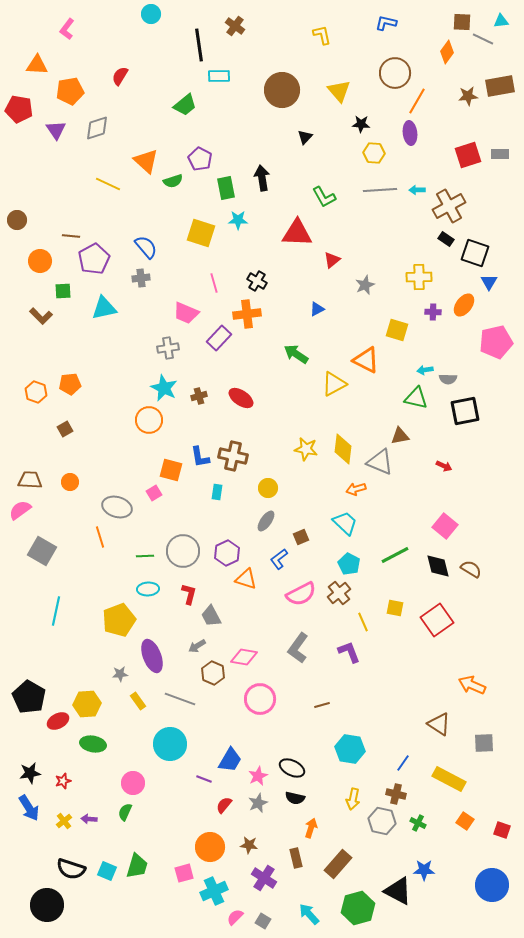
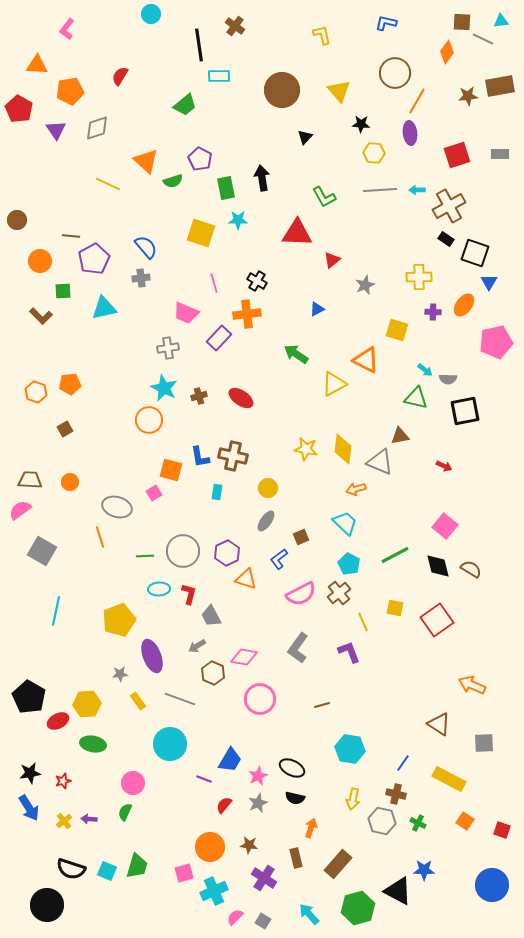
red pentagon at (19, 109): rotated 20 degrees clockwise
red square at (468, 155): moved 11 px left
cyan arrow at (425, 370): rotated 133 degrees counterclockwise
cyan ellipse at (148, 589): moved 11 px right
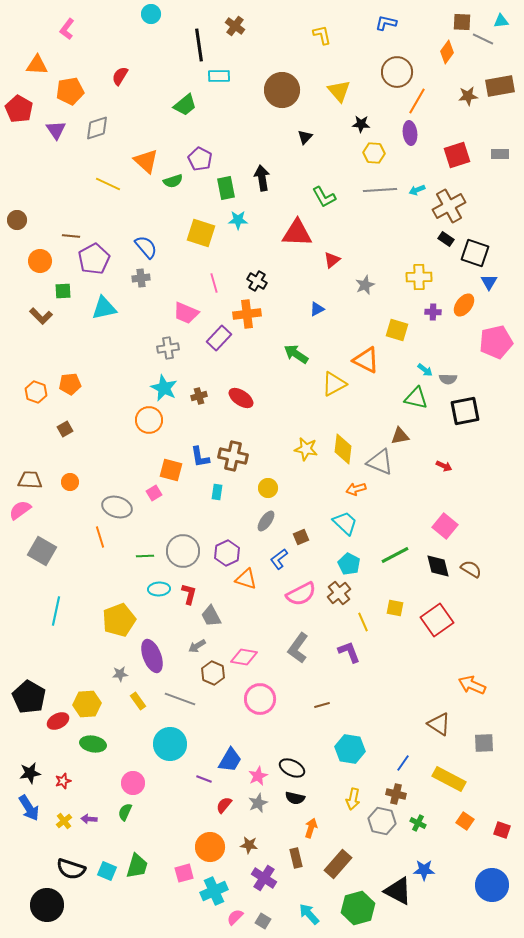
brown circle at (395, 73): moved 2 px right, 1 px up
cyan arrow at (417, 190): rotated 21 degrees counterclockwise
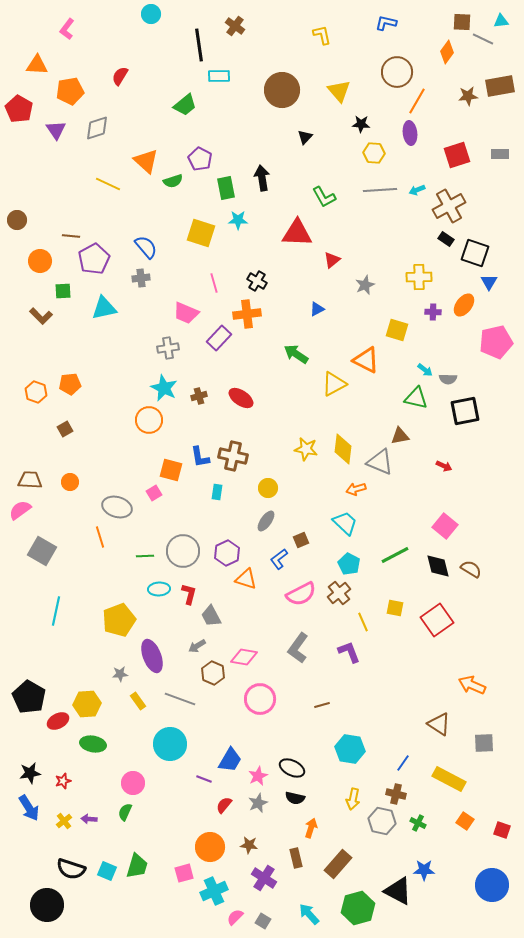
brown square at (301, 537): moved 3 px down
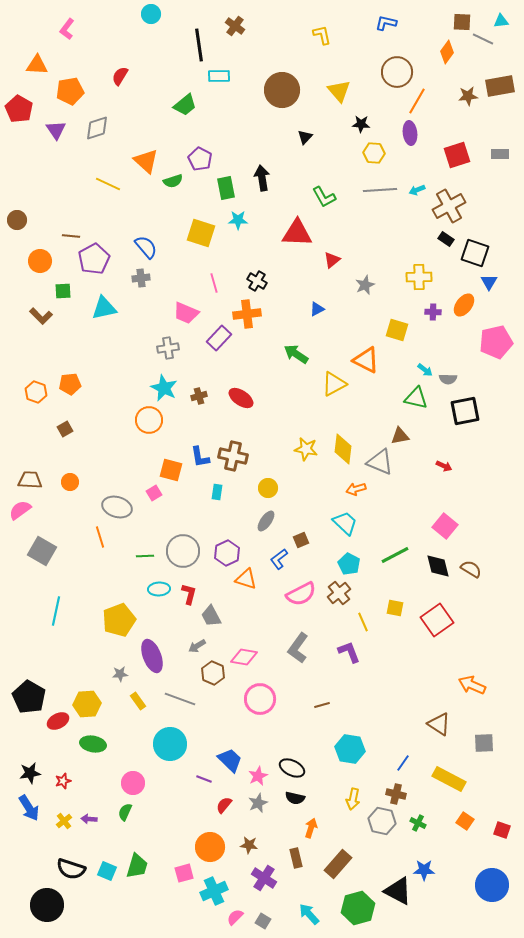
blue trapezoid at (230, 760): rotated 76 degrees counterclockwise
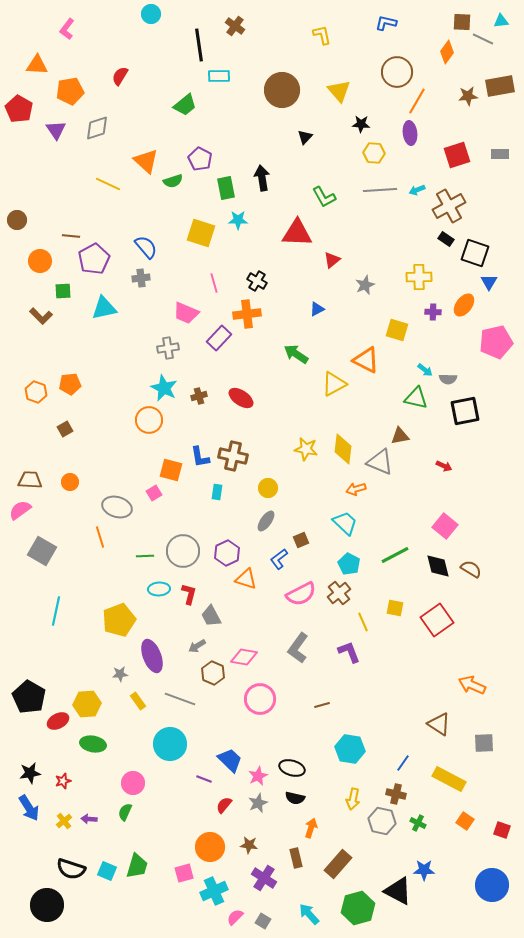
black ellipse at (292, 768): rotated 10 degrees counterclockwise
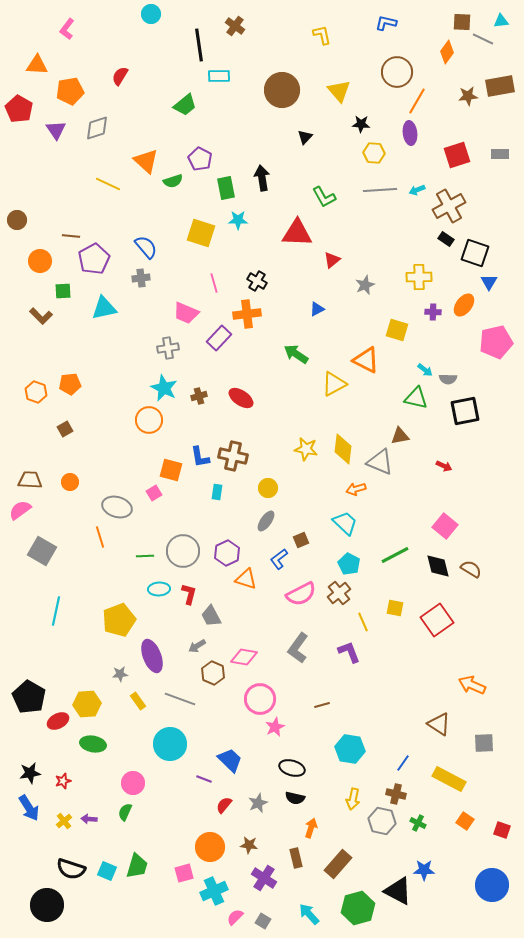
pink star at (258, 776): moved 17 px right, 49 px up
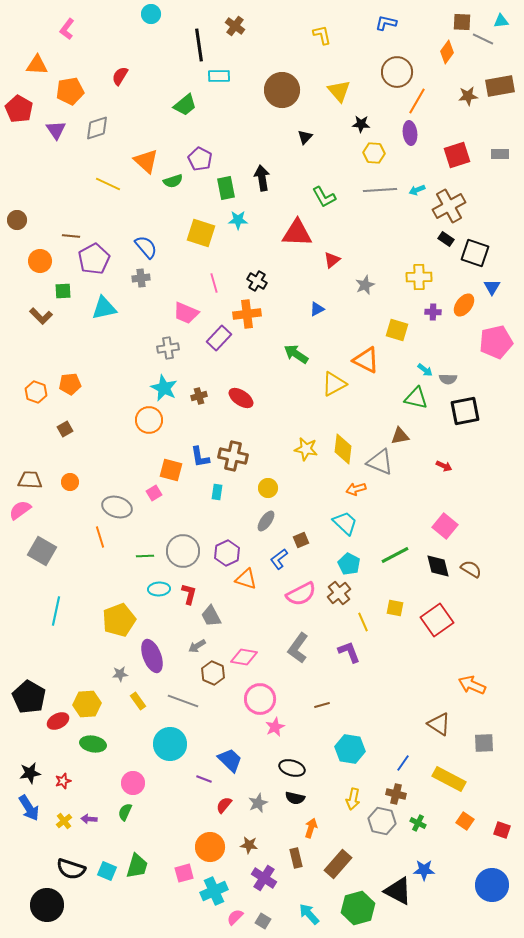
blue triangle at (489, 282): moved 3 px right, 5 px down
gray line at (180, 699): moved 3 px right, 2 px down
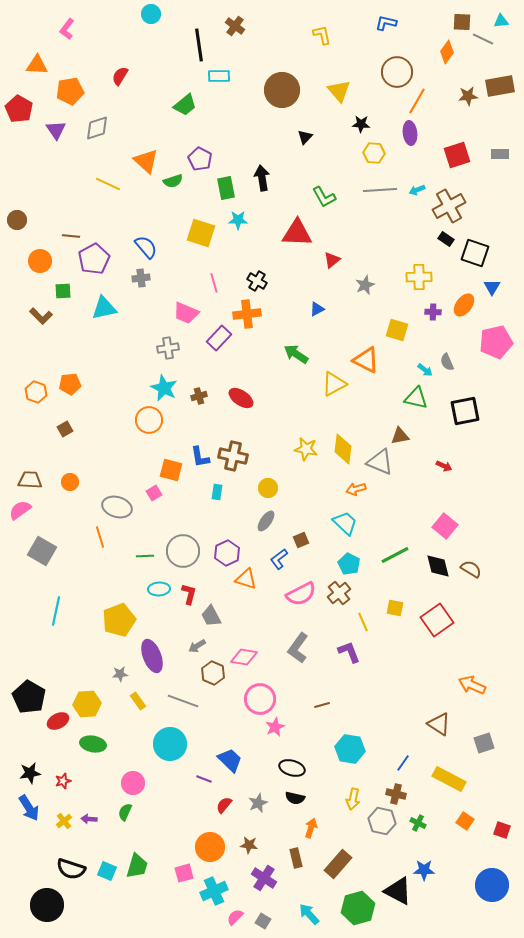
gray semicircle at (448, 379): moved 1 px left, 17 px up; rotated 66 degrees clockwise
gray square at (484, 743): rotated 15 degrees counterclockwise
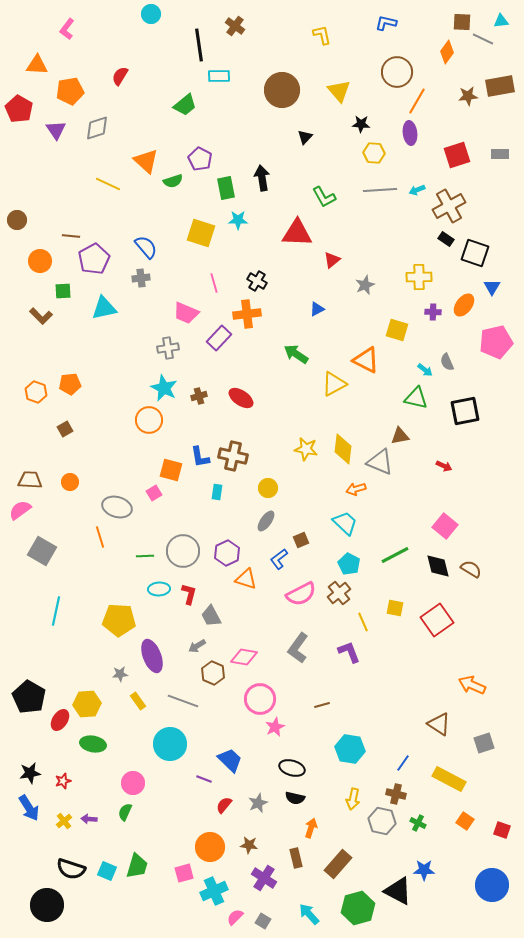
yellow pentagon at (119, 620): rotated 24 degrees clockwise
red ellipse at (58, 721): moved 2 px right, 1 px up; rotated 30 degrees counterclockwise
